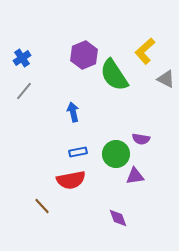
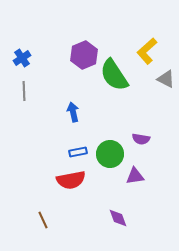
yellow L-shape: moved 2 px right
gray line: rotated 42 degrees counterclockwise
green circle: moved 6 px left
brown line: moved 1 px right, 14 px down; rotated 18 degrees clockwise
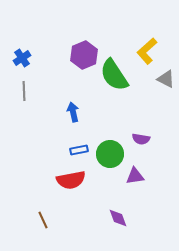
blue rectangle: moved 1 px right, 2 px up
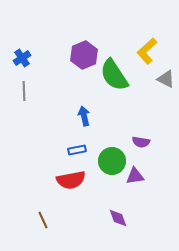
blue arrow: moved 11 px right, 4 px down
purple semicircle: moved 3 px down
blue rectangle: moved 2 px left
green circle: moved 2 px right, 7 px down
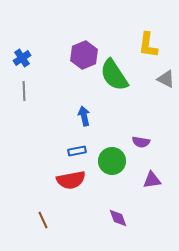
yellow L-shape: moved 1 px right, 6 px up; rotated 40 degrees counterclockwise
blue rectangle: moved 1 px down
purple triangle: moved 17 px right, 4 px down
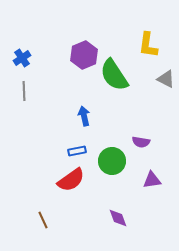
red semicircle: rotated 24 degrees counterclockwise
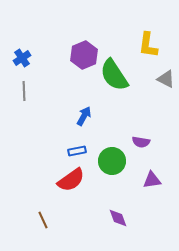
blue arrow: rotated 42 degrees clockwise
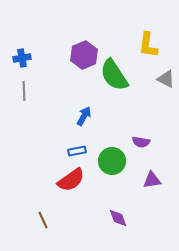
blue cross: rotated 24 degrees clockwise
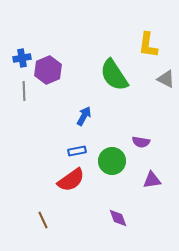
purple hexagon: moved 36 px left, 15 px down
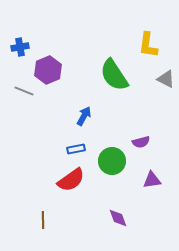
blue cross: moved 2 px left, 11 px up
gray line: rotated 66 degrees counterclockwise
purple semicircle: rotated 24 degrees counterclockwise
blue rectangle: moved 1 px left, 2 px up
brown line: rotated 24 degrees clockwise
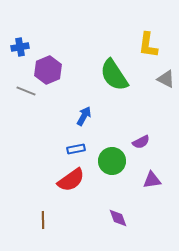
gray line: moved 2 px right
purple semicircle: rotated 12 degrees counterclockwise
